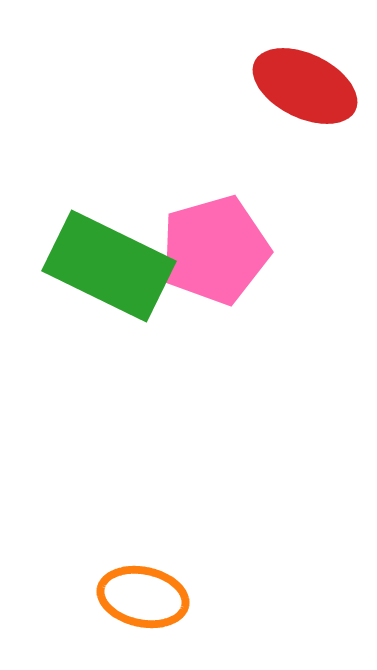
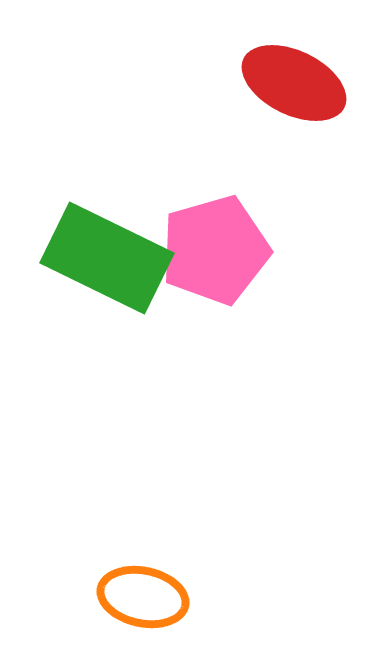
red ellipse: moved 11 px left, 3 px up
green rectangle: moved 2 px left, 8 px up
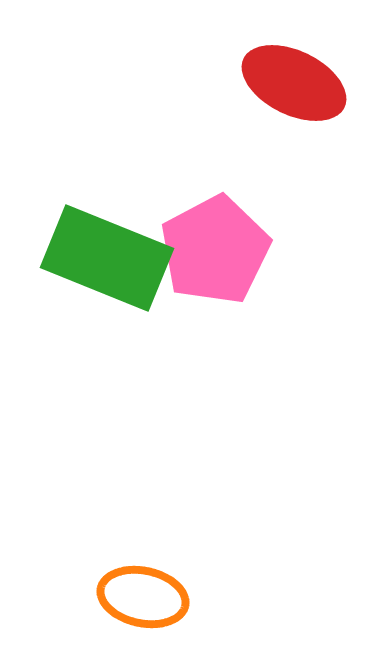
pink pentagon: rotated 12 degrees counterclockwise
green rectangle: rotated 4 degrees counterclockwise
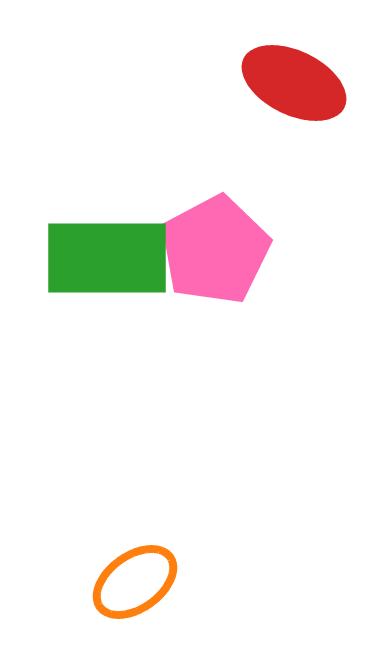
green rectangle: rotated 22 degrees counterclockwise
orange ellipse: moved 8 px left, 15 px up; rotated 48 degrees counterclockwise
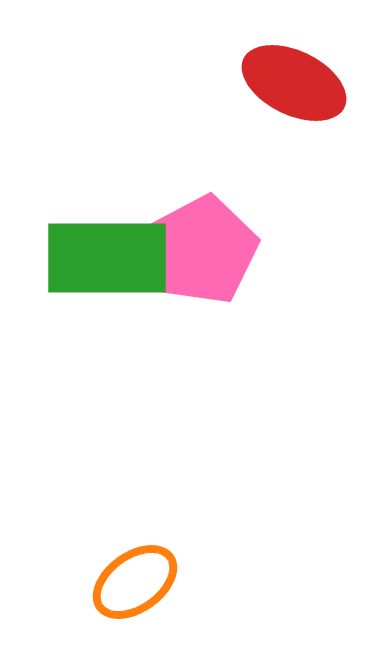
pink pentagon: moved 12 px left
